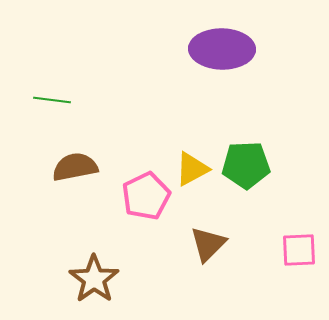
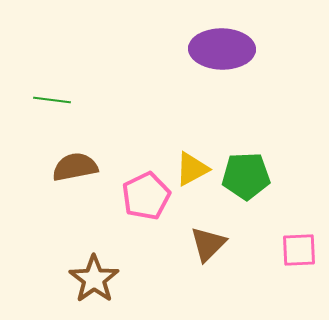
green pentagon: moved 11 px down
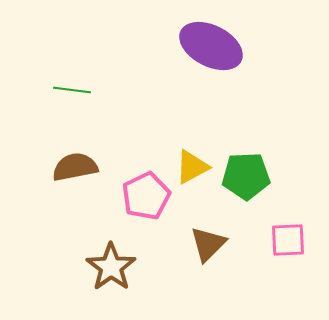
purple ellipse: moved 11 px left, 3 px up; rotated 26 degrees clockwise
green line: moved 20 px right, 10 px up
yellow triangle: moved 2 px up
pink square: moved 11 px left, 10 px up
brown star: moved 17 px right, 12 px up
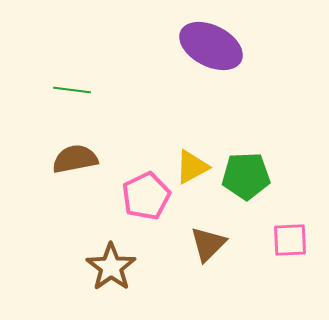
brown semicircle: moved 8 px up
pink square: moved 2 px right
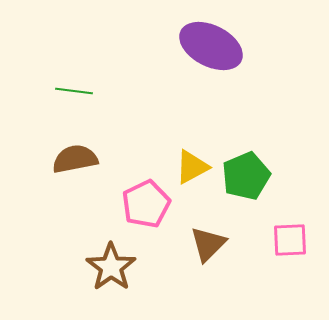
green line: moved 2 px right, 1 px down
green pentagon: rotated 21 degrees counterclockwise
pink pentagon: moved 8 px down
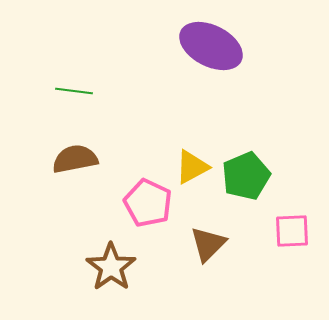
pink pentagon: moved 2 px right, 1 px up; rotated 21 degrees counterclockwise
pink square: moved 2 px right, 9 px up
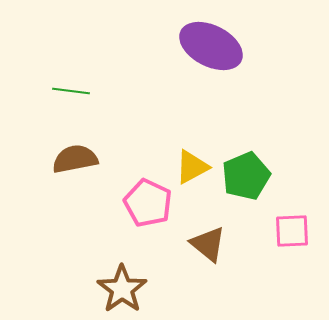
green line: moved 3 px left
brown triangle: rotated 36 degrees counterclockwise
brown star: moved 11 px right, 22 px down
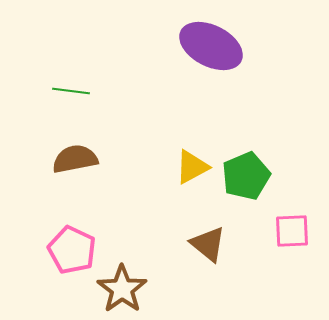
pink pentagon: moved 76 px left, 47 px down
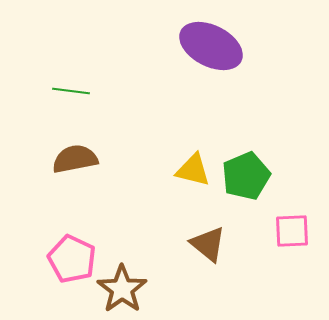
yellow triangle: moved 1 px right, 3 px down; rotated 42 degrees clockwise
pink pentagon: moved 9 px down
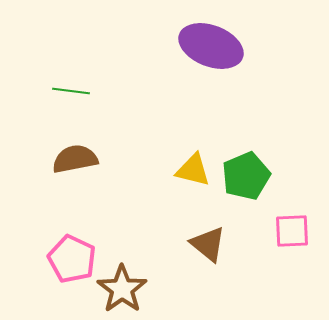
purple ellipse: rotated 6 degrees counterclockwise
